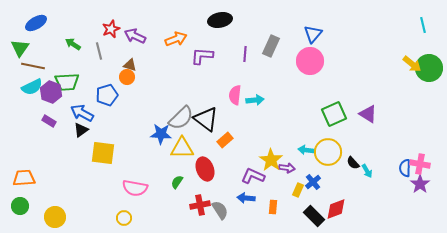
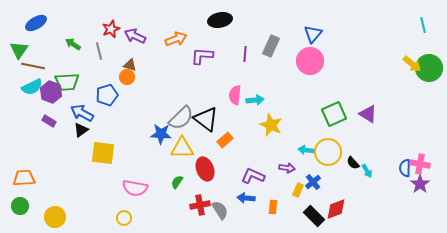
green triangle at (20, 48): moved 1 px left, 2 px down
yellow star at (271, 160): moved 35 px up; rotated 10 degrees counterclockwise
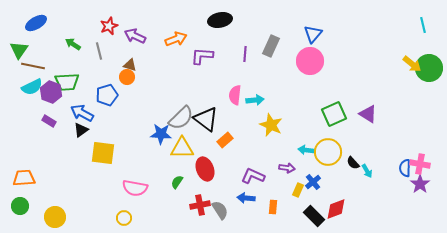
red star at (111, 29): moved 2 px left, 3 px up
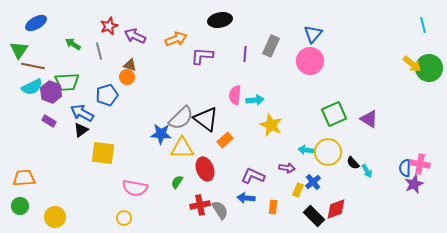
purple triangle at (368, 114): moved 1 px right, 5 px down
purple star at (420, 184): moved 6 px left; rotated 12 degrees clockwise
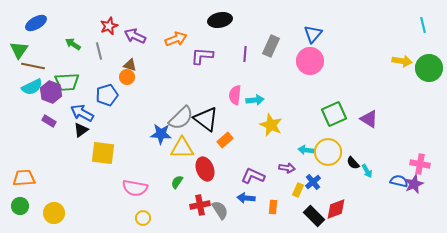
yellow arrow at (412, 64): moved 10 px left, 3 px up; rotated 30 degrees counterclockwise
blue semicircle at (405, 168): moved 6 px left, 13 px down; rotated 102 degrees clockwise
yellow circle at (55, 217): moved 1 px left, 4 px up
yellow circle at (124, 218): moved 19 px right
